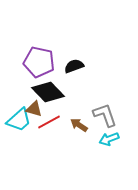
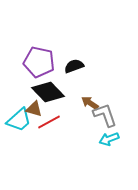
brown arrow: moved 11 px right, 22 px up
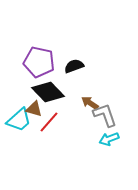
red line: rotated 20 degrees counterclockwise
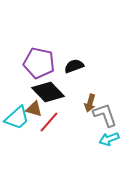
purple pentagon: moved 1 px down
brown arrow: rotated 108 degrees counterclockwise
cyan trapezoid: moved 2 px left, 2 px up
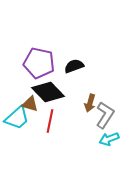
brown triangle: moved 4 px left, 5 px up
gray L-shape: rotated 52 degrees clockwise
red line: moved 1 px right, 1 px up; rotated 30 degrees counterclockwise
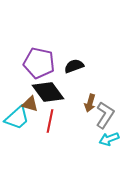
black diamond: rotated 8 degrees clockwise
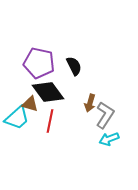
black semicircle: rotated 84 degrees clockwise
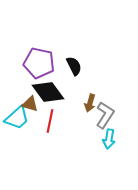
cyan arrow: rotated 60 degrees counterclockwise
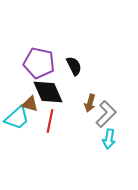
black diamond: rotated 12 degrees clockwise
gray L-shape: moved 1 px right, 1 px up; rotated 12 degrees clockwise
